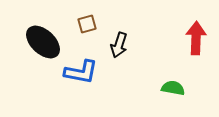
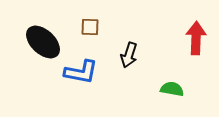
brown square: moved 3 px right, 3 px down; rotated 18 degrees clockwise
black arrow: moved 10 px right, 10 px down
green semicircle: moved 1 px left, 1 px down
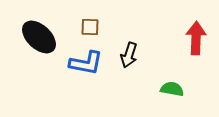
black ellipse: moved 4 px left, 5 px up
blue L-shape: moved 5 px right, 9 px up
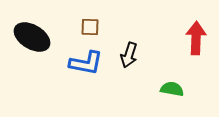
black ellipse: moved 7 px left; rotated 12 degrees counterclockwise
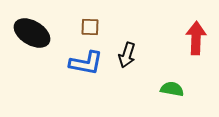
black ellipse: moved 4 px up
black arrow: moved 2 px left
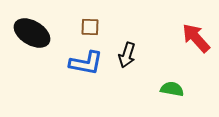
red arrow: rotated 44 degrees counterclockwise
